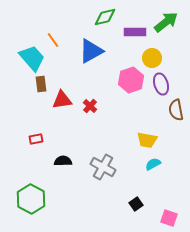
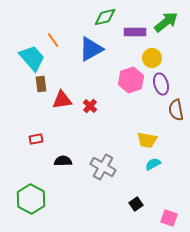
blue triangle: moved 2 px up
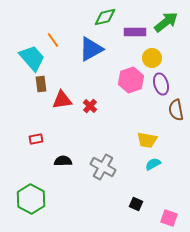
black square: rotated 32 degrees counterclockwise
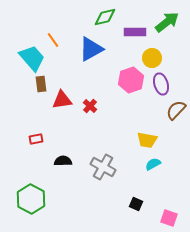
green arrow: moved 1 px right
brown semicircle: rotated 55 degrees clockwise
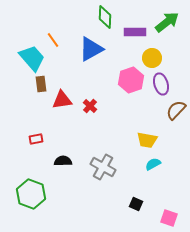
green diamond: rotated 75 degrees counterclockwise
green hexagon: moved 5 px up; rotated 8 degrees counterclockwise
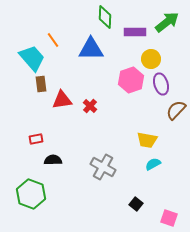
blue triangle: rotated 28 degrees clockwise
yellow circle: moved 1 px left, 1 px down
black semicircle: moved 10 px left, 1 px up
black square: rotated 16 degrees clockwise
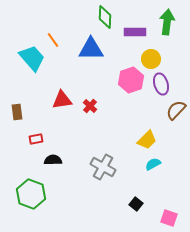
green arrow: rotated 45 degrees counterclockwise
brown rectangle: moved 24 px left, 28 px down
yellow trapezoid: rotated 55 degrees counterclockwise
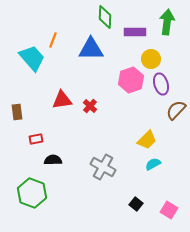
orange line: rotated 56 degrees clockwise
green hexagon: moved 1 px right, 1 px up
pink square: moved 8 px up; rotated 12 degrees clockwise
